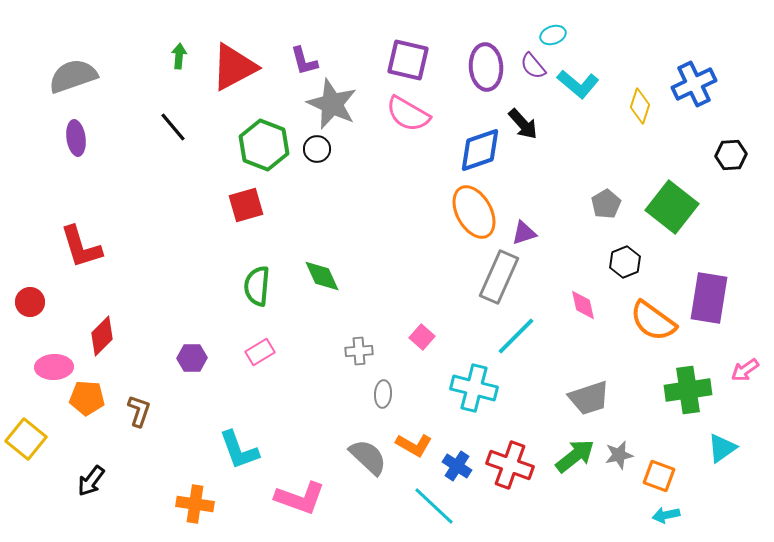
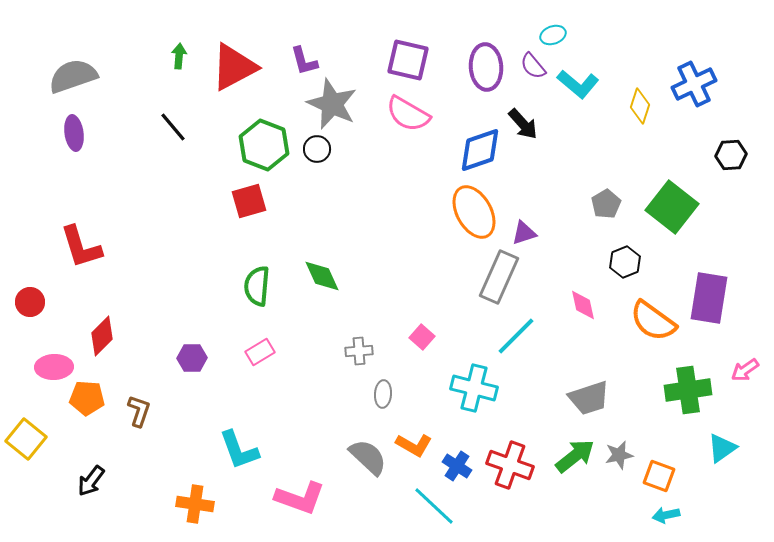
purple ellipse at (76, 138): moved 2 px left, 5 px up
red square at (246, 205): moved 3 px right, 4 px up
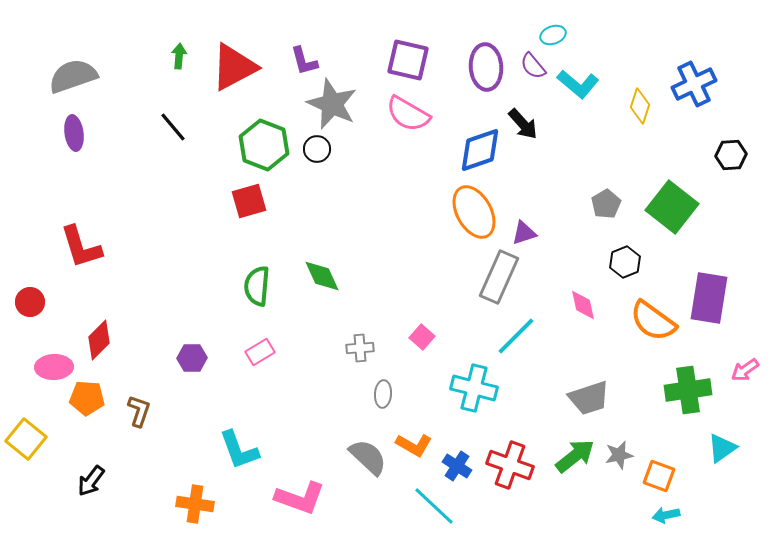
red diamond at (102, 336): moved 3 px left, 4 px down
gray cross at (359, 351): moved 1 px right, 3 px up
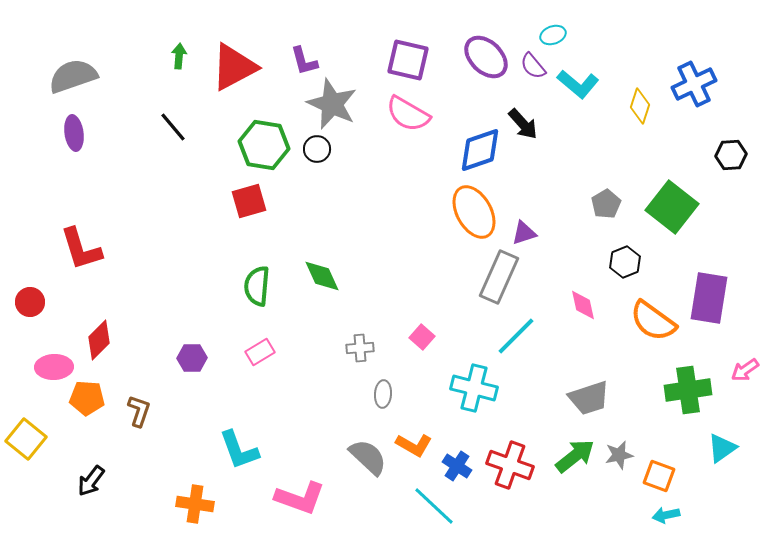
purple ellipse at (486, 67): moved 10 px up; rotated 42 degrees counterclockwise
green hexagon at (264, 145): rotated 12 degrees counterclockwise
red L-shape at (81, 247): moved 2 px down
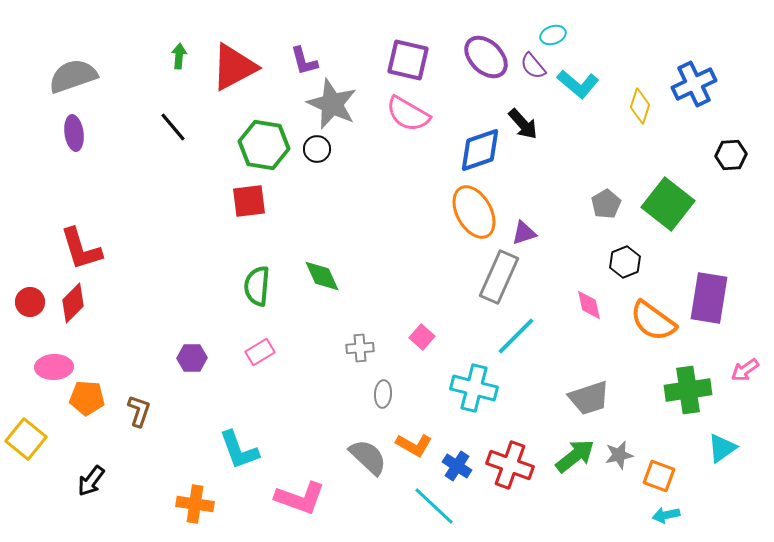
red square at (249, 201): rotated 9 degrees clockwise
green square at (672, 207): moved 4 px left, 3 px up
pink diamond at (583, 305): moved 6 px right
red diamond at (99, 340): moved 26 px left, 37 px up
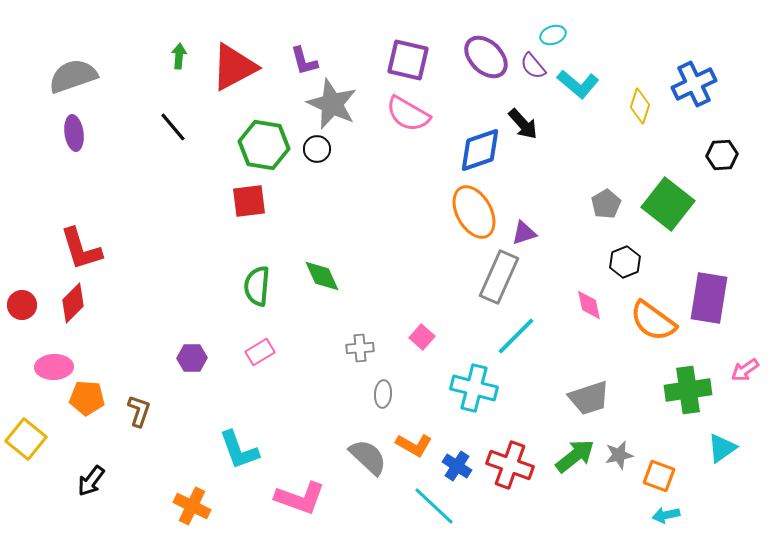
black hexagon at (731, 155): moved 9 px left
red circle at (30, 302): moved 8 px left, 3 px down
orange cross at (195, 504): moved 3 px left, 2 px down; rotated 18 degrees clockwise
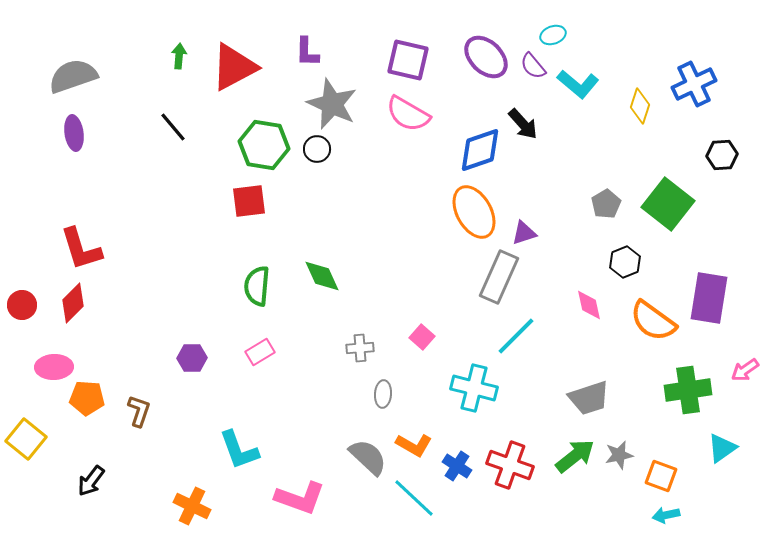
purple L-shape at (304, 61): moved 3 px right, 9 px up; rotated 16 degrees clockwise
orange square at (659, 476): moved 2 px right
cyan line at (434, 506): moved 20 px left, 8 px up
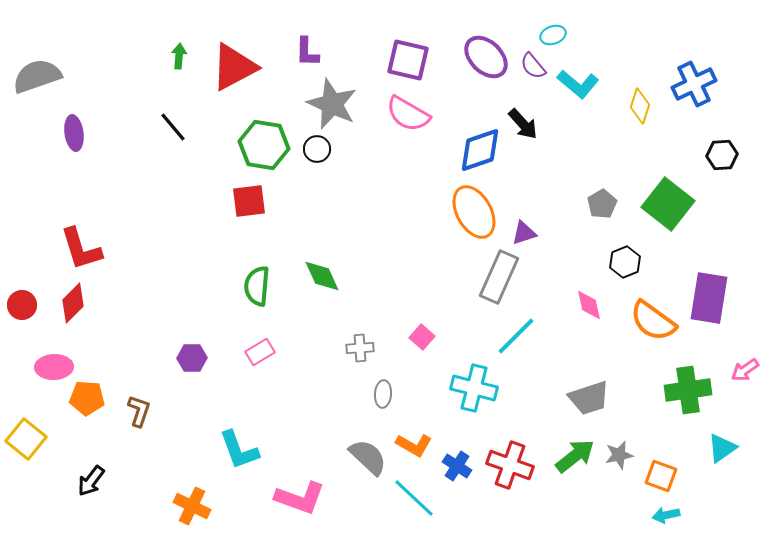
gray semicircle at (73, 76): moved 36 px left
gray pentagon at (606, 204): moved 4 px left
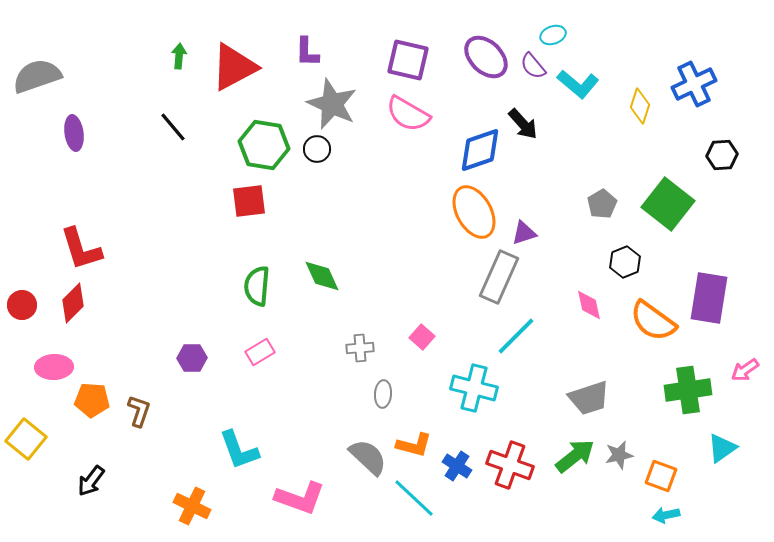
orange pentagon at (87, 398): moved 5 px right, 2 px down
orange L-shape at (414, 445): rotated 15 degrees counterclockwise
